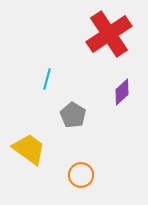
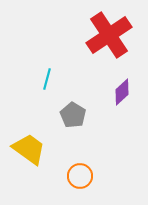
red cross: moved 1 px down
orange circle: moved 1 px left, 1 px down
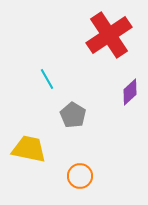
cyan line: rotated 45 degrees counterclockwise
purple diamond: moved 8 px right
yellow trapezoid: rotated 24 degrees counterclockwise
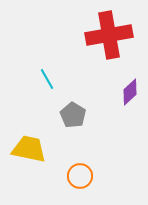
red cross: rotated 24 degrees clockwise
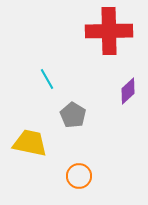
red cross: moved 4 px up; rotated 9 degrees clockwise
purple diamond: moved 2 px left, 1 px up
yellow trapezoid: moved 1 px right, 6 px up
orange circle: moved 1 px left
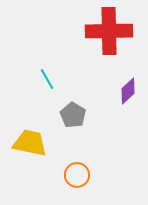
orange circle: moved 2 px left, 1 px up
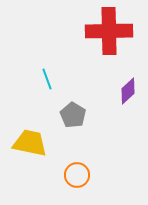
cyan line: rotated 10 degrees clockwise
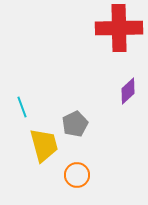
red cross: moved 10 px right, 3 px up
cyan line: moved 25 px left, 28 px down
gray pentagon: moved 2 px right, 9 px down; rotated 15 degrees clockwise
yellow trapezoid: moved 14 px right, 2 px down; rotated 63 degrees clockwise
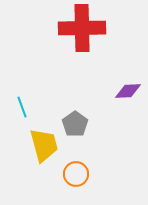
red cross: moved 37 px left
purple diamond: rotated 40 degrees clockwise
gray pentagon: rotated 10 degrees counterclockwise
orange circle: moved 1 px left, 1 px up
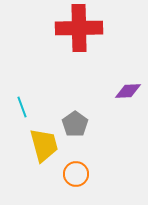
red cross: moved 3 px left
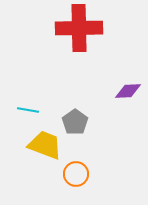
cyan line: moved 6 px right, 3 px down; rotated 60 degrees counterclockwise
gray pentagon: moved 2 px up
yellow trapezoid: moved 1 px right; rotated 54 degrees counterclockwise
